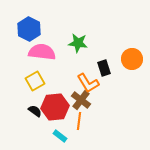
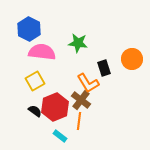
red hexagon: rotated 16 degrees counterclockwise
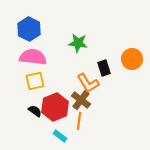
pink semicircle: moved 9 px left, 5 px down
yellow square: rotated 18 degrees clockwise
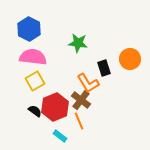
orange circle: moved 2 px left
yellow square: rotated 18 degrees counterclockwise
orange line: rotated 30 degrees counterclockwise
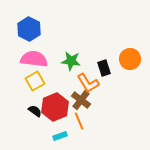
green star: moved 7 px left, 18 px down
pink semicircle: moved 1 px right, 2 px down
cyan rectangle: rotated 56 degrees counterclockwise
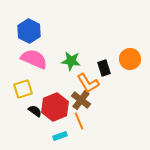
blue hexagon: moved 2 px down
pink semicircle: rotated 16 degrees clockwise
yellow square: moved 12 px left, 8 px down; rotated 12 degrees clockwise
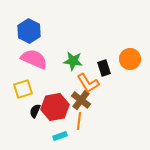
green star: moved 2 px right
red hexagon: rotated 12 degrees clockwise
black semicircle: rotated 104 degrees counterclockwise
orange line: rotated 30 degrees clockwise
